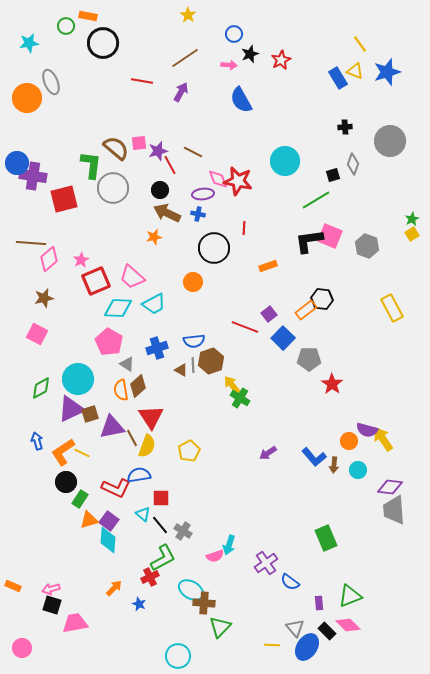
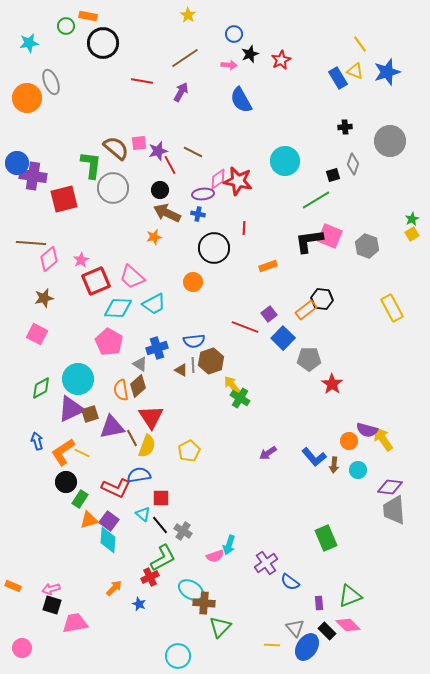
pink diamond at (218, 179): rotated 75 degrees clockwise
gray triangle at (127, 364): moved 13 px right
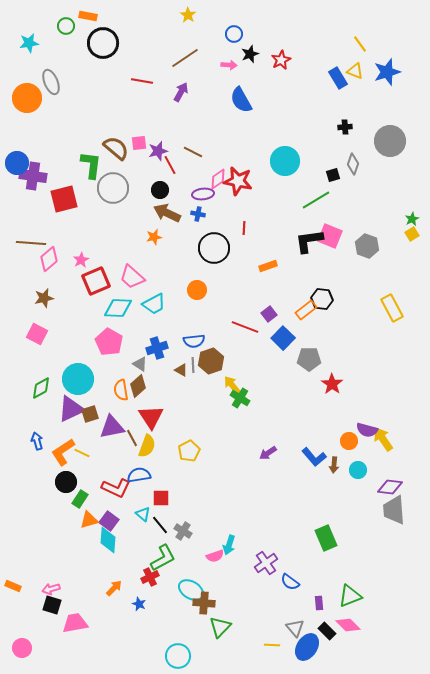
orange circle at (193, 282): moved 4 px right, 8 px down
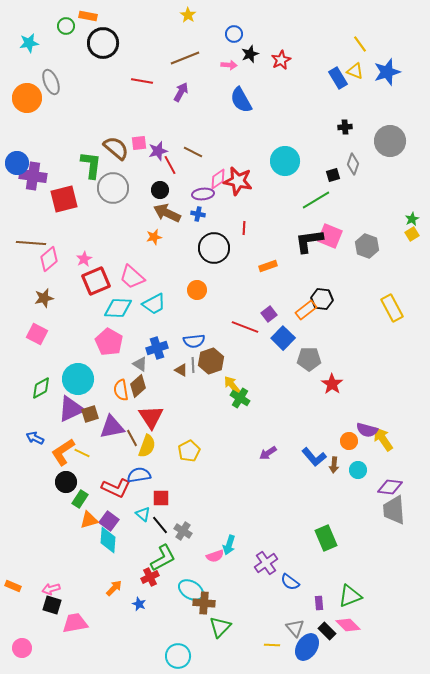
brown line at (185, 58): rotated 12 degrees clockwise
pink star at (81, 260): moved 3 px right, 1 px up
blue arrow at (37, 441): moved 2 px left, 3 px up; rotated 48 degrees counterclockwise
